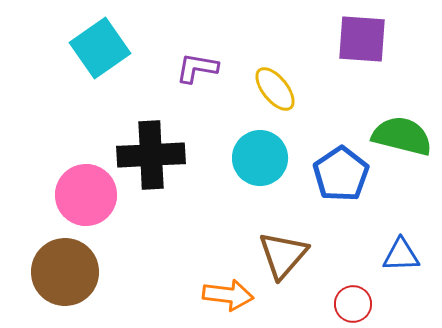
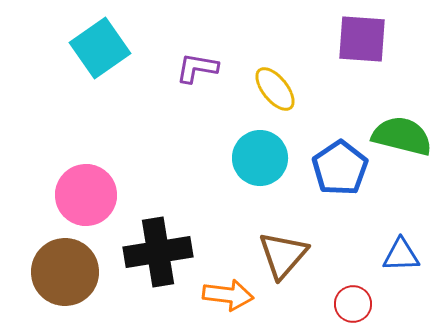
black cross: moved 7 px right, 97 px down; rotated 6 degrees counterclockwise
blue pentagon: moved 1 px left, 6 px up
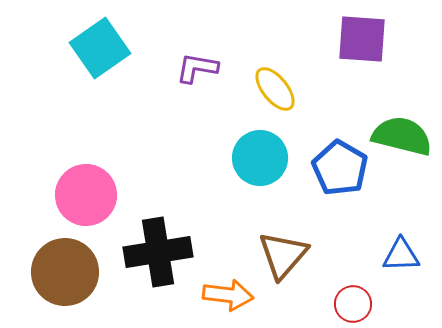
blue pentagon: rotated 8 degrees counterclockwise
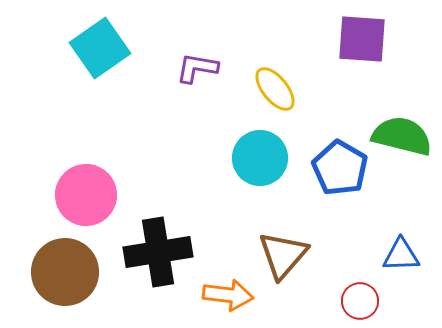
red circle: moved 7 px right, 3 px up
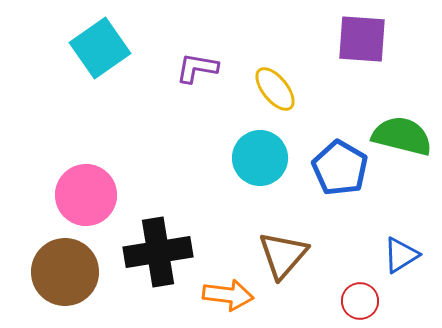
blue triangle: rotated 30 degrees counterclockwise
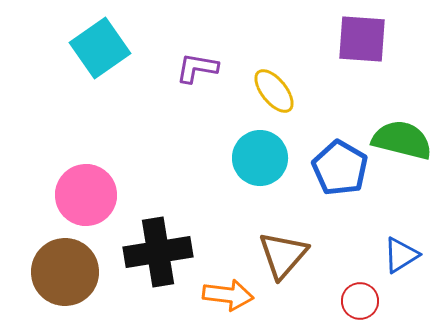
yellow ellipse: moved 1 px left, 2 px down
green semicircle: moved 4 px down
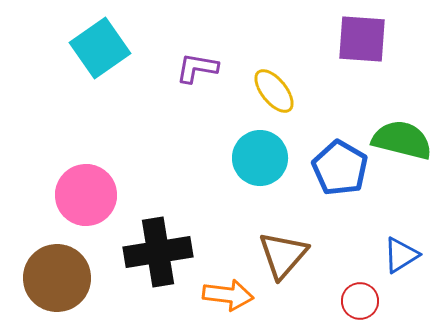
brown circle: moved 8 px left, 6 px down
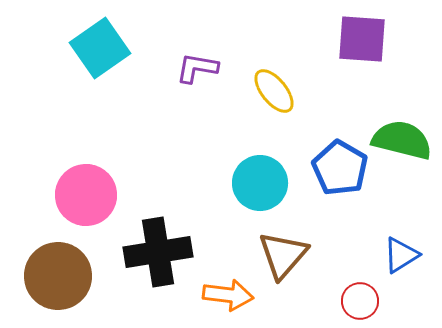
cyan circle: moved 25 px down
brown circle: moved 1 px right, 2 px up
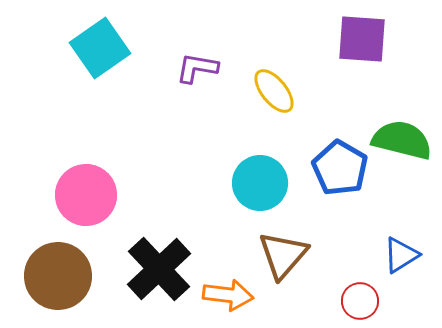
black cross: moved 1 px right, 17 px down; rotated 34 degrees counterclockwise
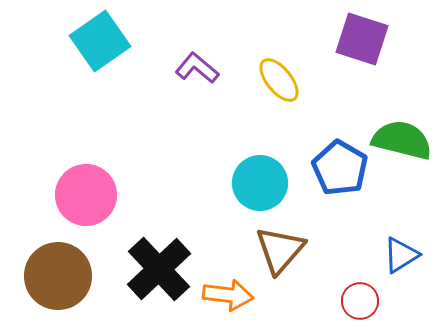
purple square: rotated 14 degrees clockwise
cyan square: moved 7 px up
purple L-shape: rotated 30 degrees clockwise
yellow ellipse: moved 5 px right, 11 px up
brown triangle: moved 3 px left, 5 px up
